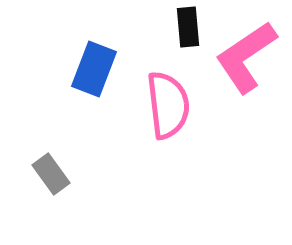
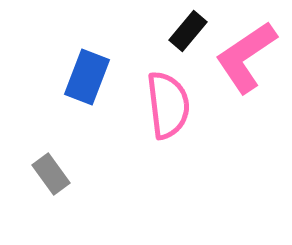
black rectangle: moved 4 px down; rotated 45 degrees clockwise
blue rectangle: moved 7 px left, 8 px down
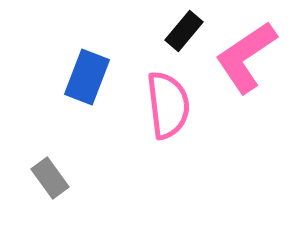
black rectangle: moved 4 px left
gray rectangle: moved 1 px left, 4 px down
